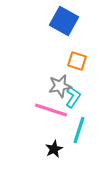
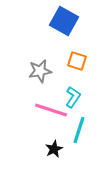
gray star: moved 20 px left, 15 px up
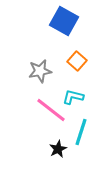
orange square: rotated 24 degrees clockwise
cyan L-shape: rotated 110 degrees counterclockwise
pink line: rotated 20 degrees clockwise
cyan line: moved 2 px right, 2 px down
black star: moved 4 px right
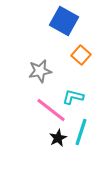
orange square: moved 4 px right, 6 px up
black star: moved 11 px up
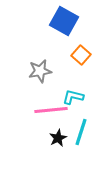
pink line: rotated 44 degrees counterclockwise
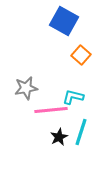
gray star: moved 14 px left, 17 px down
black star: moved 1 px right, 1 px up
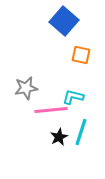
blue square: rotated 12 degrees clockwise
orange square: rotated 30 degrees counterclockwise
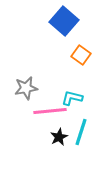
orange square: rotated 24 degrees clockwise
cyan L-shape: moved 1 px left, 1 px down
pink line: moved 1 px left, 1 px down
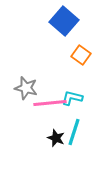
gray star: rotated 25 degrees clockwise
pink line: moved 8 px up
cyan line: moved 7 px left
black star: moved 3 px left, 1 px down; rotated 24 degrees counterclockwise
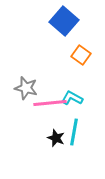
cyan L-shape: rotated 15 degrees clockwise
cyan line: rotated 8 degrees counterclockwise
